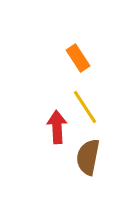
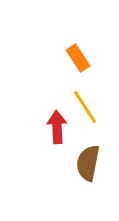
brown semicircle: moved 6 px down
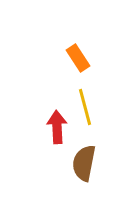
yellow line: rotated 18 degrees clockwise
brown semicircle: moved 4 px left
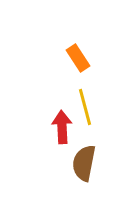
red arrow: moved 5 px right
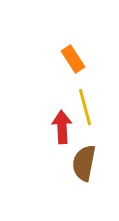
orange rectangle: moved 5 px left, 1 px down
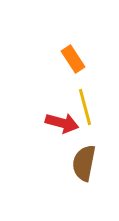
red arrow: moved 4 px up; rotated 108 degrees clockwise
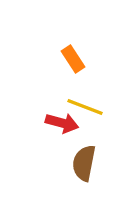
yellow line: rotated 54 degrees counterclockwise
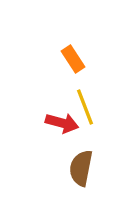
yellow line: rotated 48 degrees clockwise
brown semicircle: moved 3 px left, 5 px down
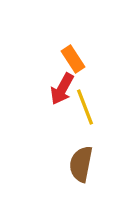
red arrow: moved 34 px up; rotated 104 degrees clockwise
brown semicircle: moved 4 px up
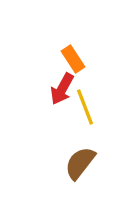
brown semicircle: moved 1 px left, 1 px up; rotated 27 degrees clockwise
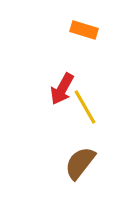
orange rectangle: moved 11 px right, 29 px up; rotated 40 degrees counterclockwise
yellow line: rotated 9 degrees counterclockwise
